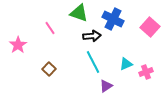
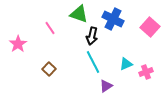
green triangle: moved 1 px down
black arrow: rotated 108 degrees clockwise
pink star: moved 1 px up
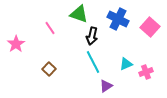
blue cross: moved 5 px right
pink star: moved 2 px left
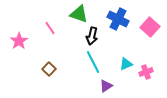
pink star: moved 3 px right, 3 px up
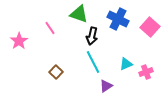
brown square: moved 7 px right, 3 px down
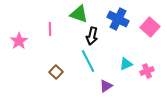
pink line: moved 1 px down; rotated 32 degrees clockwise
cyan line: moved 5 px left, 1 px up
pink cross: moved 1 px right, 1 px up
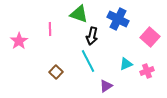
pink square: moved 10 px down
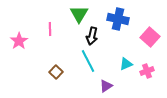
green triangle: rotated 42 degrees clockwise
blue cross: rotated 15 degrees counterclockwise
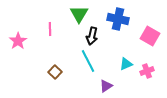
pink square: moved 1 px up; rotated 12 degrees counterclockwise
pink star: moved 1 px left
brown square: moved 1 px left
